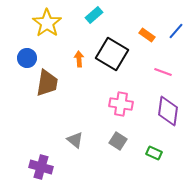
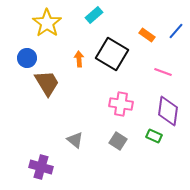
brown trapezoid: rotated 40 degrees counterclockwise
green rectangle: moved 17 px up
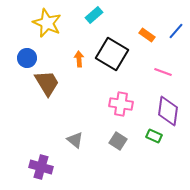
yellow star: rotated 12 degrees counterclockwise
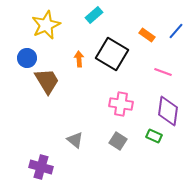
yellow star: moved 1 px left, 2 px down; rotated 24 degrees clockwise
brown trapezoid: moved 2 px up
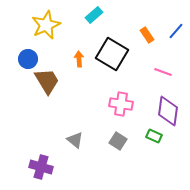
orange rectangle: rotated 21 degrees clockwise
blue circle: moved 1 px right, 1 px down
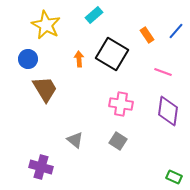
yellow star: rotated 20 degrees counterclockwise
brown trapezoid: moved 2 px left, 8 px down
green rectangle: moved 20 px right, 41 px down
